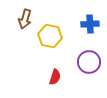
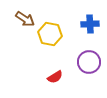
brown arrow: rotated 72 degrees counterclockwise
yellow hexagon: moved 2 px up
red semicircle: rotated 42 degrees clockwise
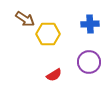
yellow hexagon: moved 2 px left; rotated 10 degrees counterclockwise
red semicircle: moved 1 px left, 2 px up
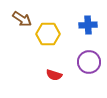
brown arrow: moved 3 px left
blue cross: moved 2 px left, 1 px down
red semicircle: rotated 49 degrees clockwise
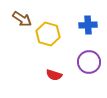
yellow hexagon: rotated 15 degrees clockwise
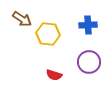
yellow hexagon: rotated 10 degrees counterclockwise
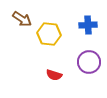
yellow hexagon: moved 1 px right
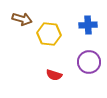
brown arrow: rotated 18 degrees counterclockwise
